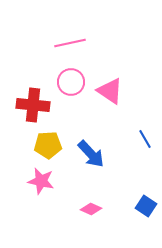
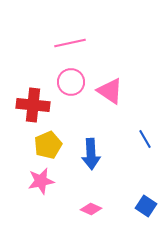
yellow pentagon: rotated 20 degrees counterclockwise
blue arrow: rotated 40 degrees clockwise
pink star: rotated 24 degrees counterclockwise
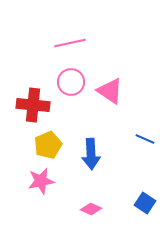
blue line: rotated 36 degrees counterclockwise
blue square: moved 1 px left, 3 px up
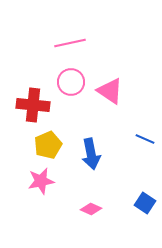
blue arrow: rotated 8 degrees counterclockwise
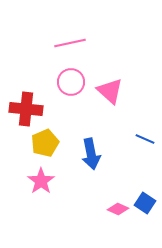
pink triangle: rotated 8 degrees clockwise
red cross: moved 7 px left, 4 px down
yellow pentagon: moved 3 px left, 2 px up
pink star: rotated 24 degrees counterclockwise
pink diamond: moved 27 px right
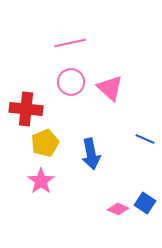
pink triangle: moved 3 px up
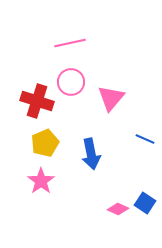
pink triangle: moved 1 px right, 10 px down; rotated 28 degrees clockwise
red cross: moved 11 px right, 8 px up; rotated 12 degrees clockwise
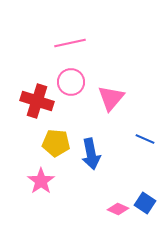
yellow pentagon: moved 11 px right; rotated 28 degrees clockwise
